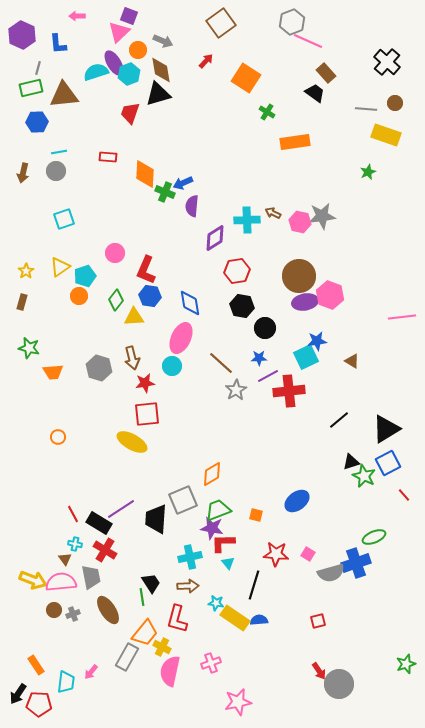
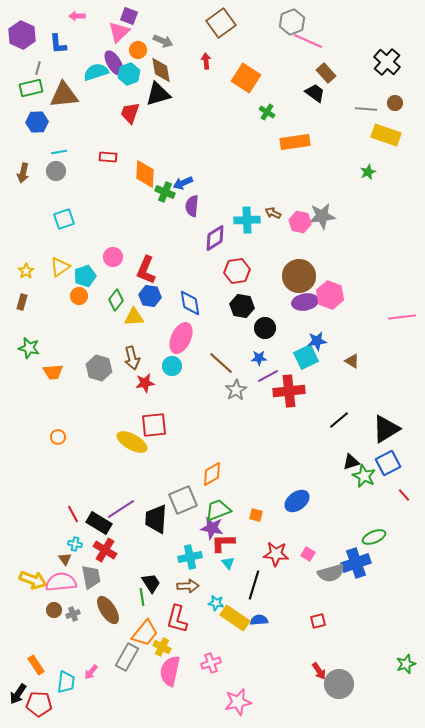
red arrow at (206, 61): rotated 49 degrees counterclockwise
pink circle at (115, 253): moved 2 px left, 4 px down
red square at (147, 414): moved 7 px right, 11 px down
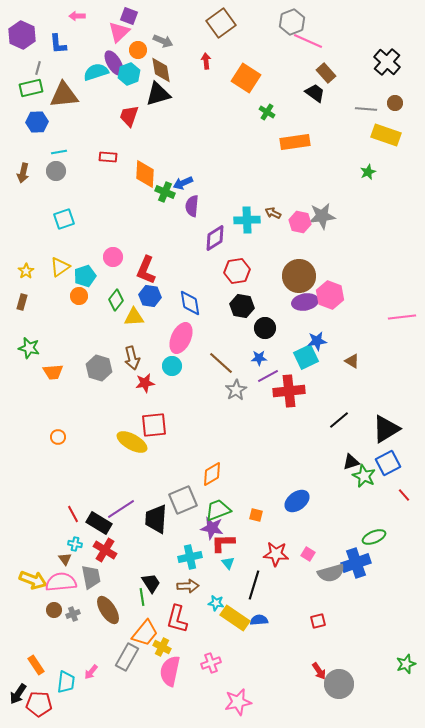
red trapezoid at (130, 113): moved 1 px left, 3 px down
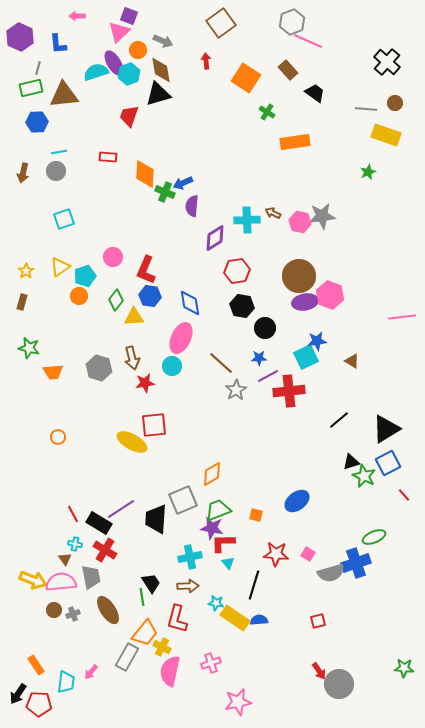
purple hexagon at (22, 35): moved 2 px left, 2 px down
brown rectangle at (326, 73): moved 38 px left, 3 px up
green star at (406, 664): moved 2 px left, 4 px down; rotated 24 degrees clockwise
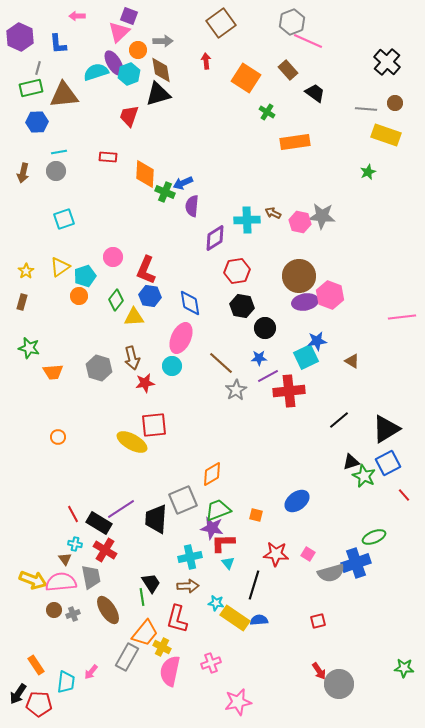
gray arrow at (163, 41): rotated 24 degrees counterclockwise
gray star at (322, 216): rotated 12 degrees clockwise
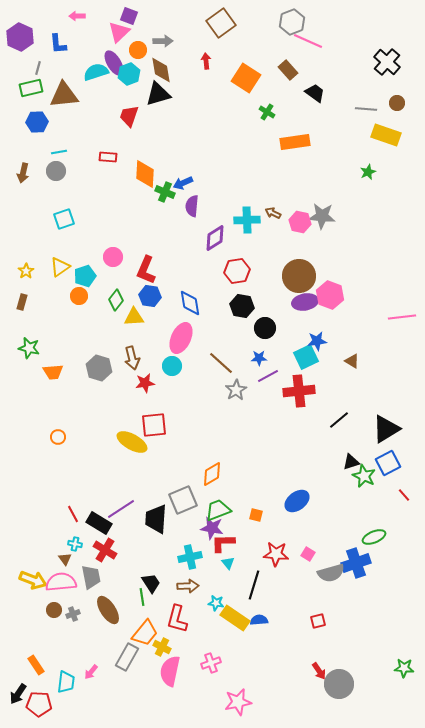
brown circle at (395, 103): moved 2 px right
red cross at (289, 391): moved 10 px right
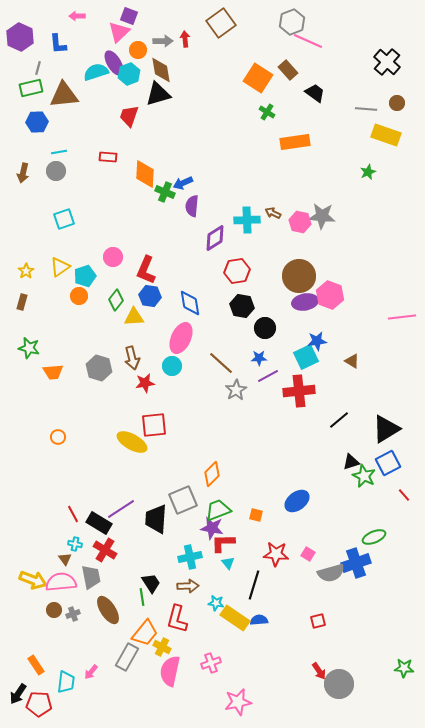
red arrow at (206, 61): moved 21 px left, 22 px up
orange square at (246, 78): moved 12 px right
orange diamond at (212, 474): rotated 15 degrees counterclockwise
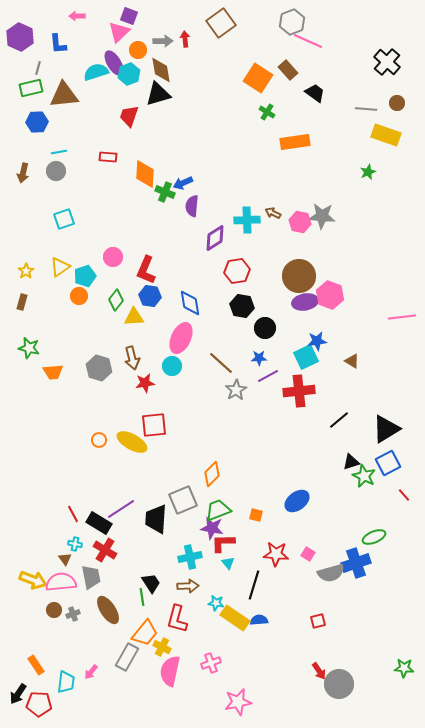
orange circle at (58, 437): moved 41 px right, 3 px down
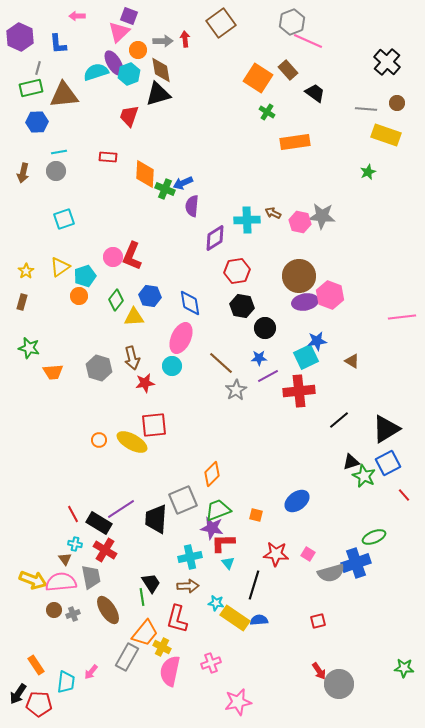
green cross at (165, 192): moved 3 px up
red L-shape at (146, 270): moved 14 px left, 14 px up
